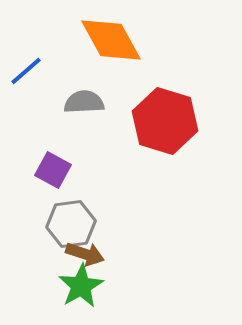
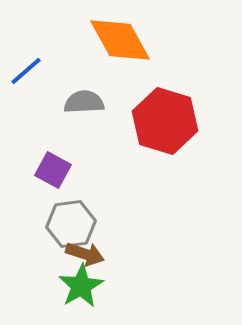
orange diamond: moved 9 px right
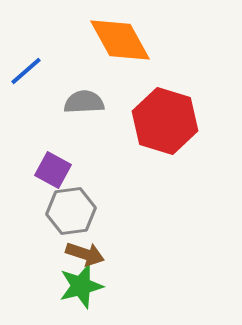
gray hexagon: moved 13 px up
green star: rotated 15 degrees clockwise
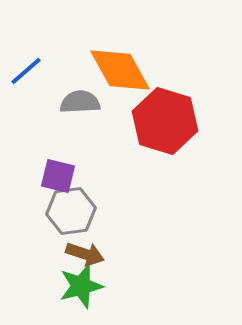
orange diamond: moved 30 px down
gray semicircle: moved 4 px left
purple square: moved 5 px right, 6 px down; rotated 15 degrees counterclockwise
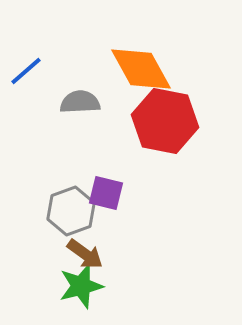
orange diamond: moved 21 px right, 1 px up
red hexagon: rotated 6 degrees counterclockwise
purple square: moved 48 px right, 17 px down
gray hexagon: rotated 12 degrees counterclockwise
brown arrow: rotated 18 degrees clockwise
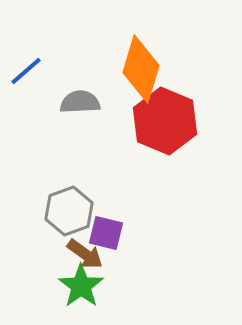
orange diamond: rotated 46 degrees clockwise
red hexagon: rotated 12 degrees clockwise
purple square: moved 40 px down
gray hexagon: moved 2 px left
green star: rotated 21 degrees counterclockwise
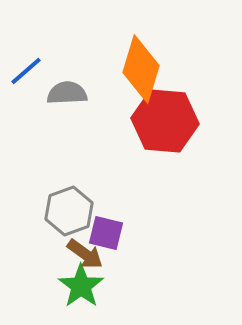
gray semicircle: moved 13 px left, 9 px up
red hexagon: rotated 18 degrees counterclockwise
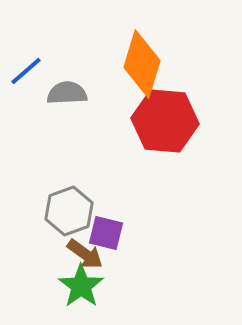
orange diamond: moved 1 px right, 5 px up
